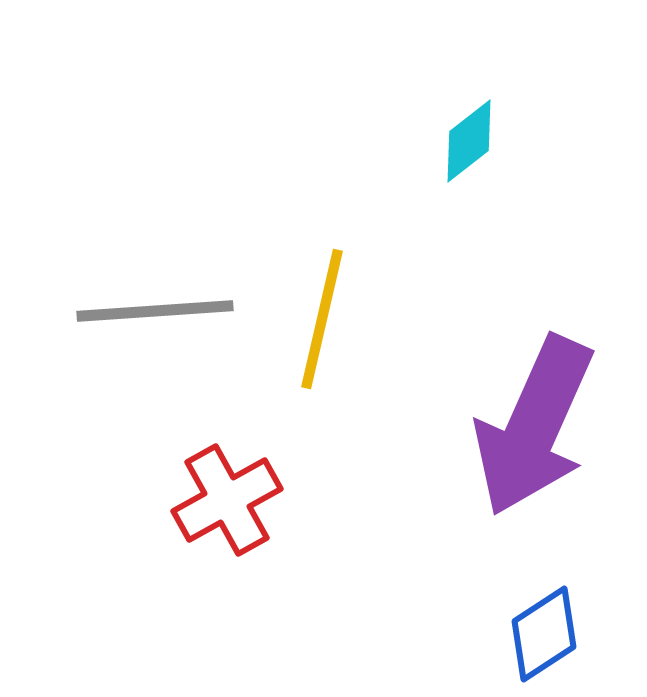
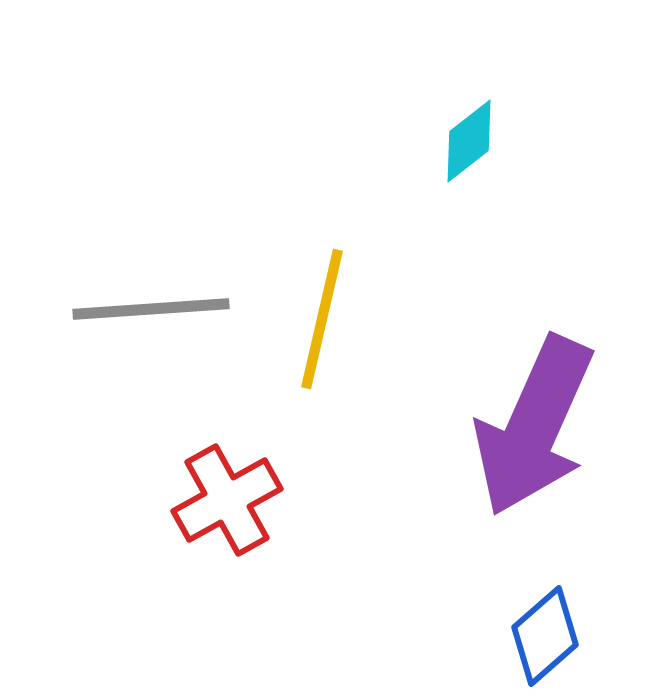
gray line: moved 4 px left, 2 px up
blue diamond: moved 1 px right, 2 px down; rotated 8 degrees counterclockwise
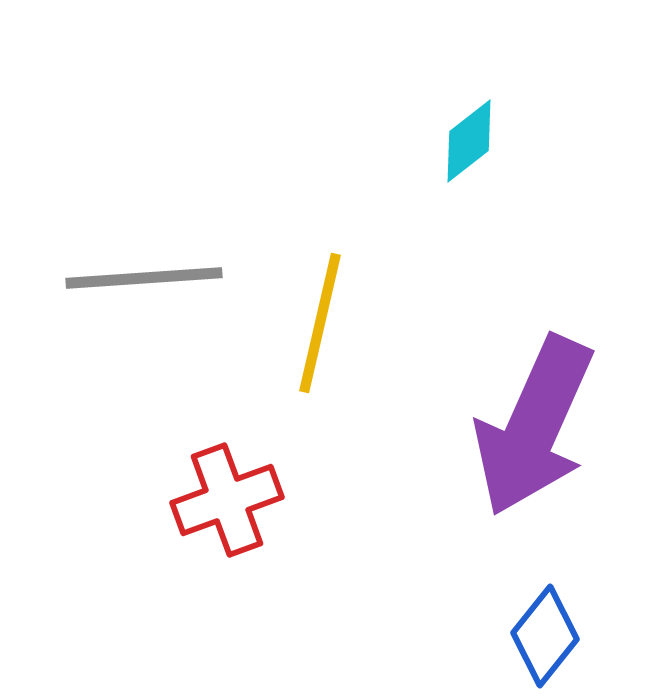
gray line: moved 7 px left, 31 px up
yellow line: moved 2 px left, 4 px down
red cross: rotated 9 degrees clockwise
blue diamond: rotated 10 degrees counterclockwise
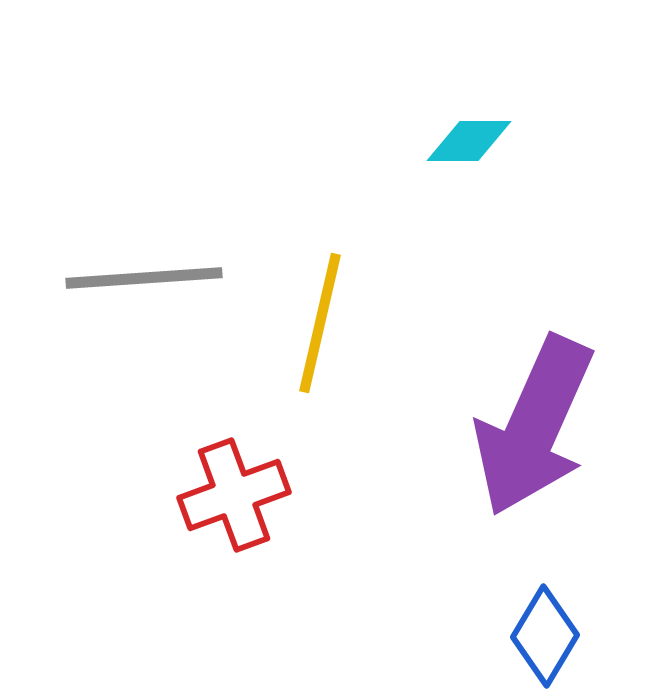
cyan diamond: rotated 38 degrees clockwise
red cross: moved 7 px right, 5 px up
blue diamond: rotated 8 degrees counterclockwise
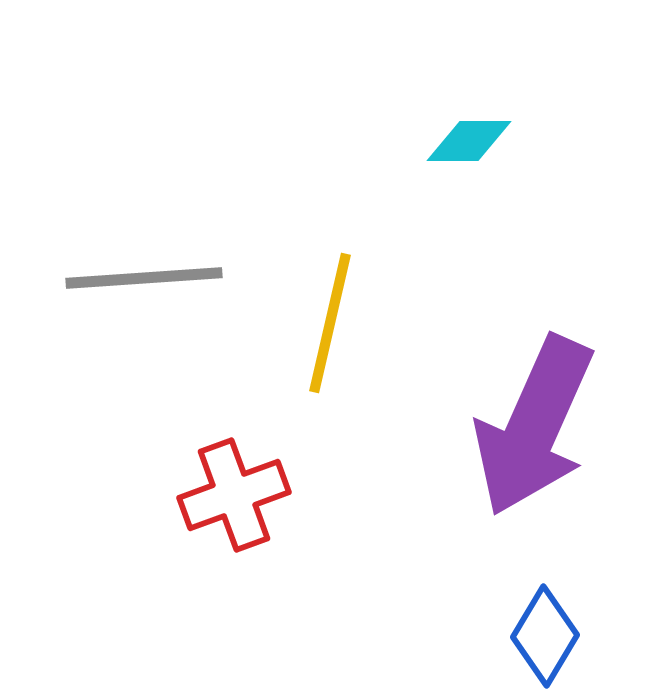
yellow line: moved 10 px right
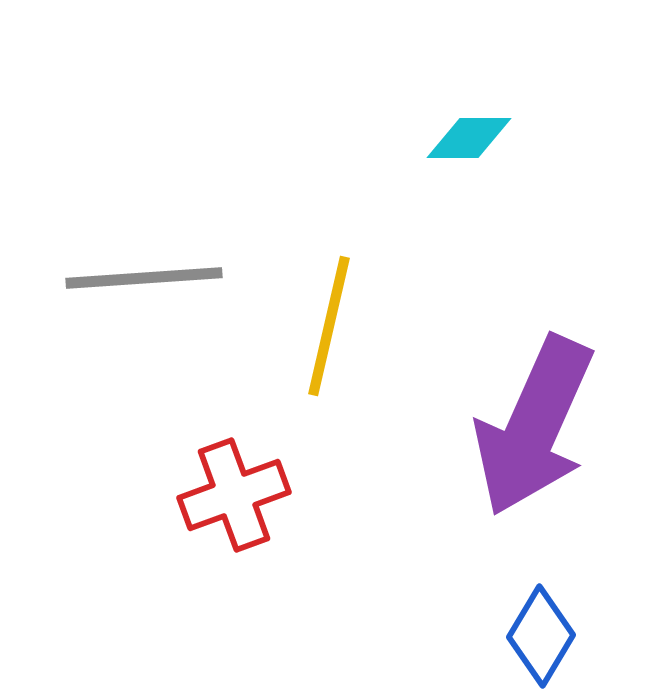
cyan diamond: moved 3 px up
yellow line: moved 1 px left, 3 px down
blue diamond: moved 4 px left
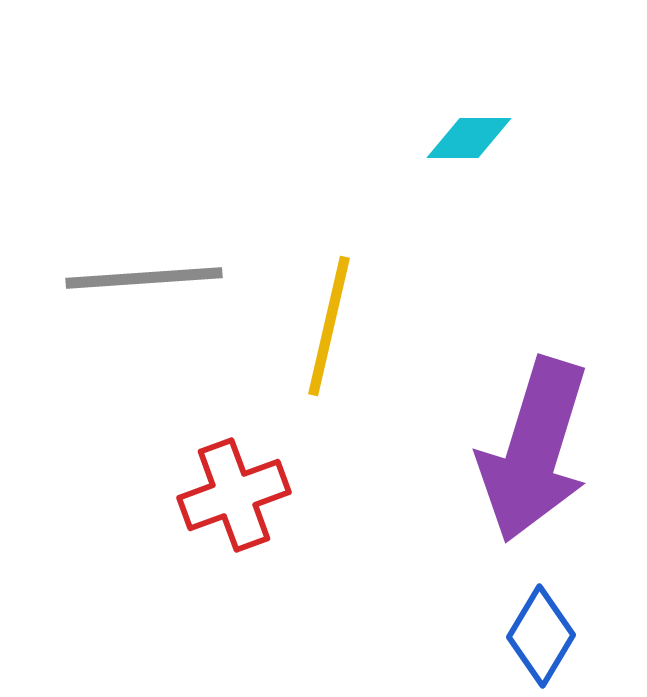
purple arrow: moved 24 px down; rotated 7 degrees counterclockwise
